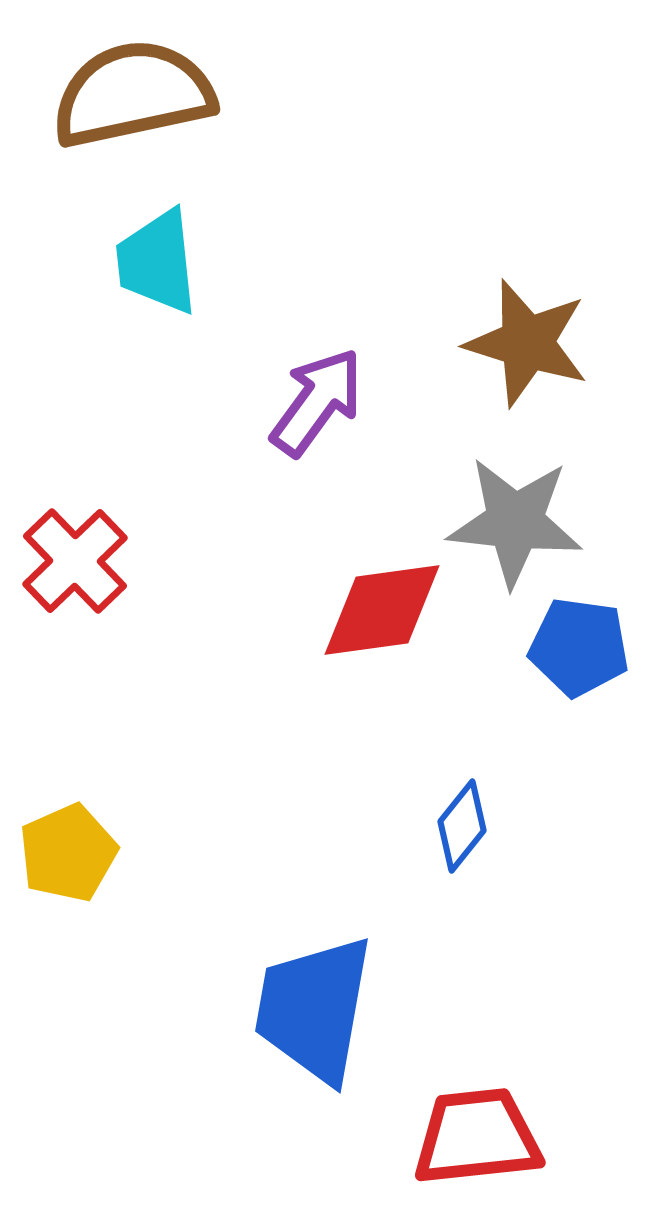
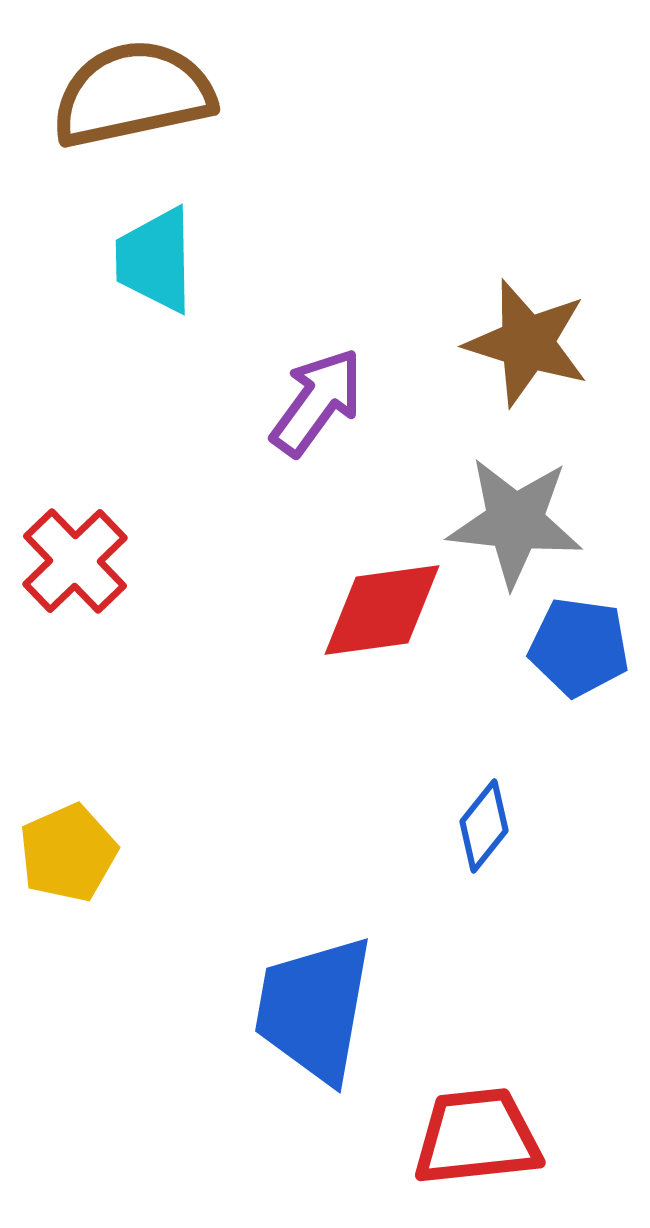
cyan trapezoid: moved 2 px left, 2 px up; rotated 5 degrees clockwise
blue diamond: moved 22 px right
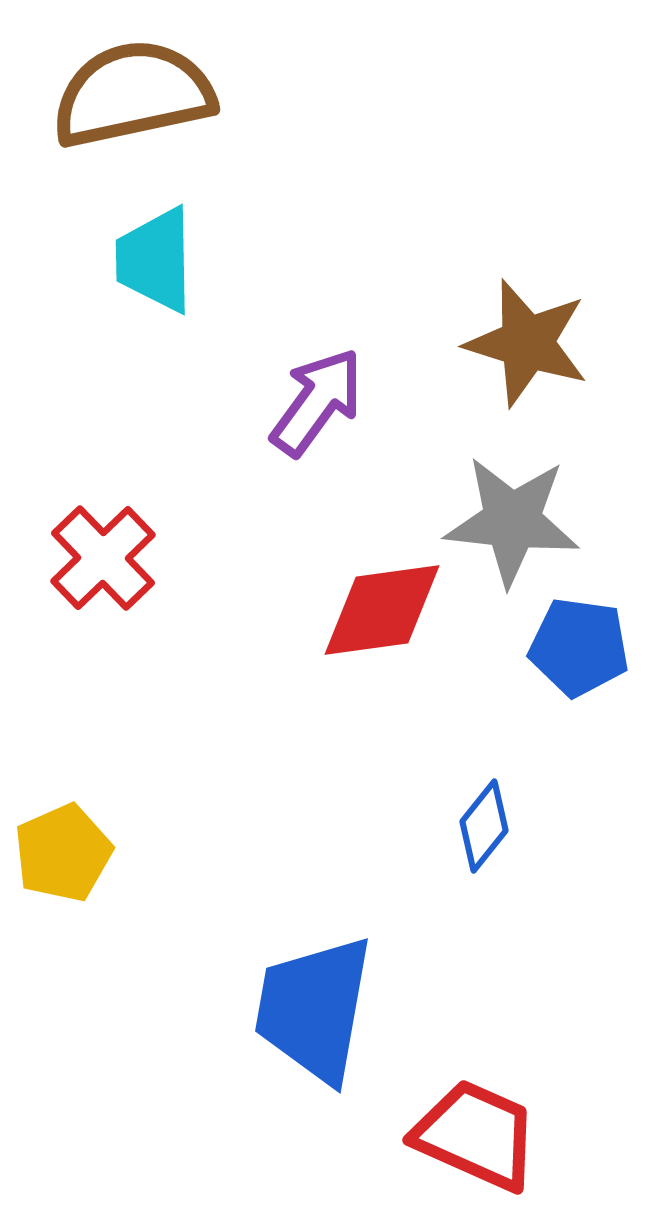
gray star: moved 3 px left, 1 px up
red cross: moved 28 px right, 3 px up
yellow pentagon: moved 5 px left
red trapezoid: moved 1 px left, 2 px up; rotated 30 degrees clockwise
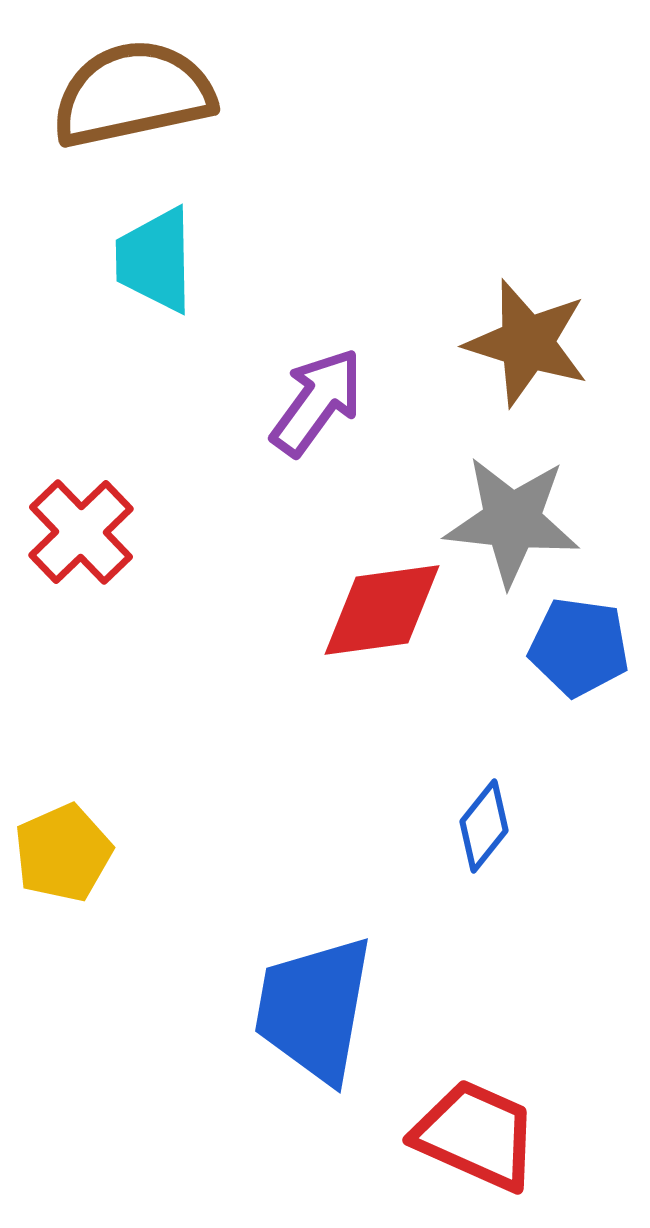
red cross: moved 22 px left, 26 px up
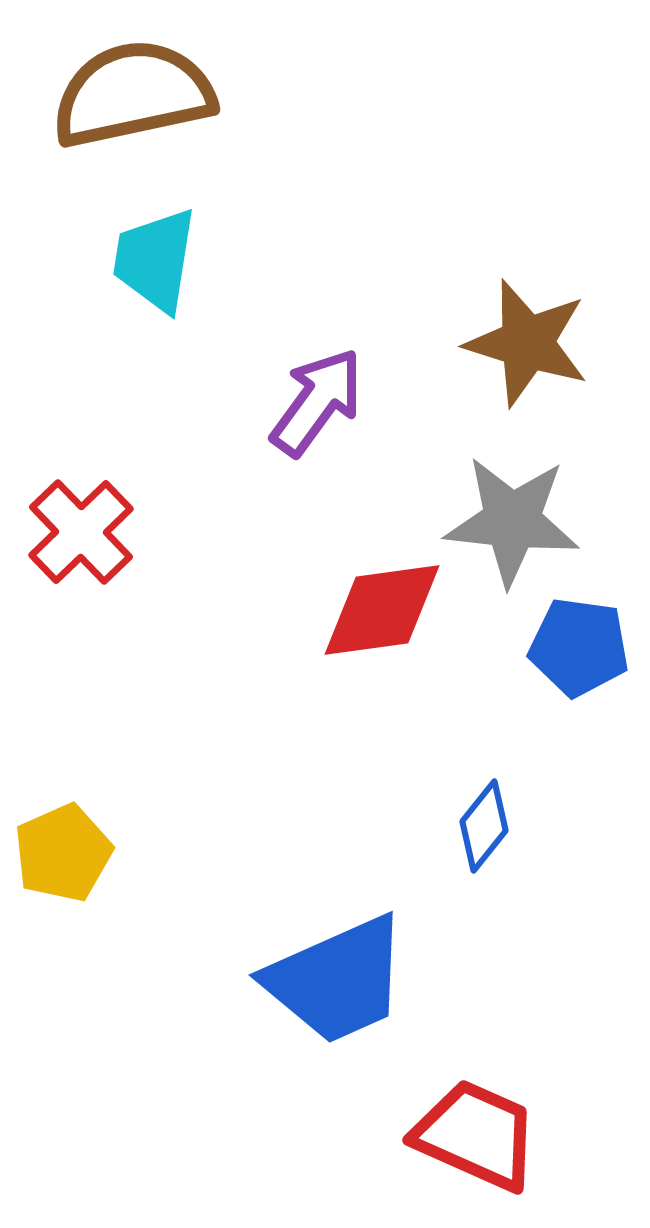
cyan trapezoid: rotated 10 degrees clockwise
blue trapezoid: moved 23 px right, 29 px up; rotated 124 degrees counterclockwise
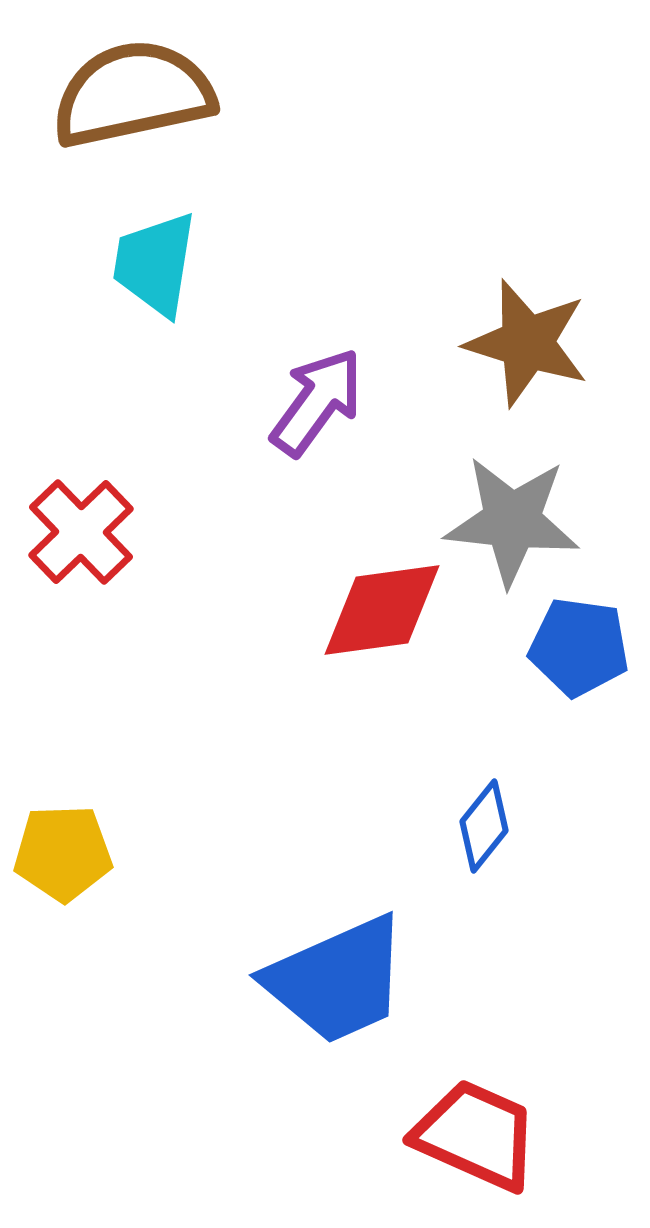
cyan trapezoid: moved 4 px down
yellow pentagon: rotated 22 degrees clockwise
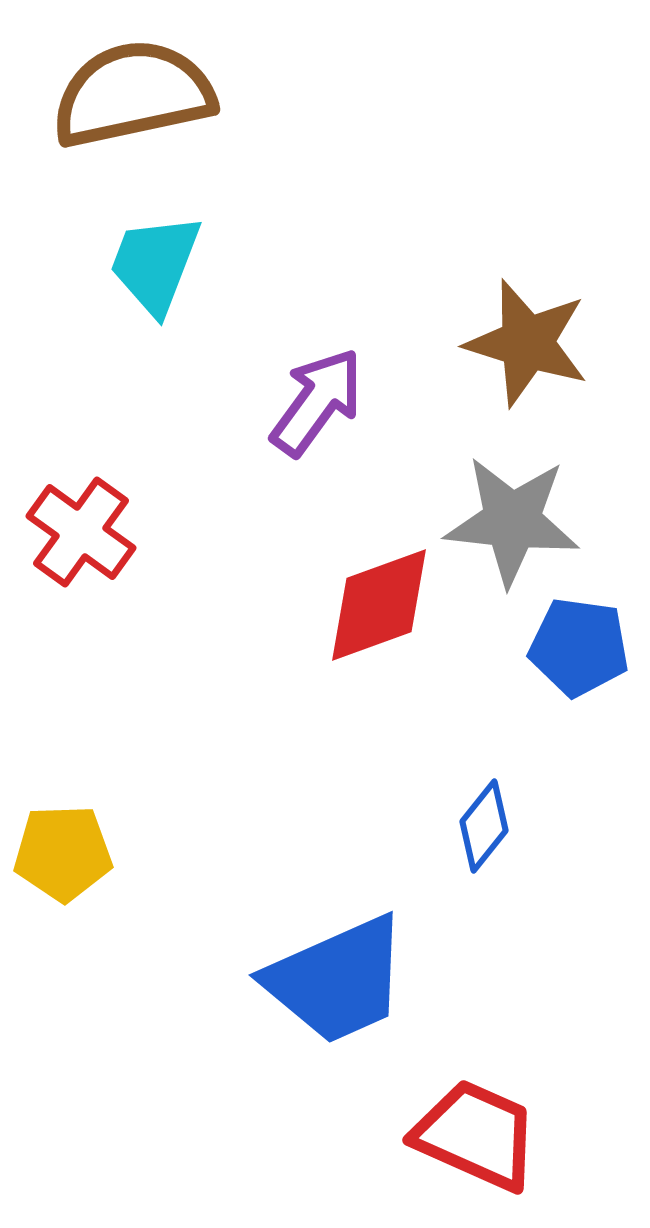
cyan trapezoid: rotated 12 degrees clockwise
red cross: rotated 10 degrees counterclockwise
red diamond: moved 3 px left, 5 px up; rotated 12 degrees counterclockwise
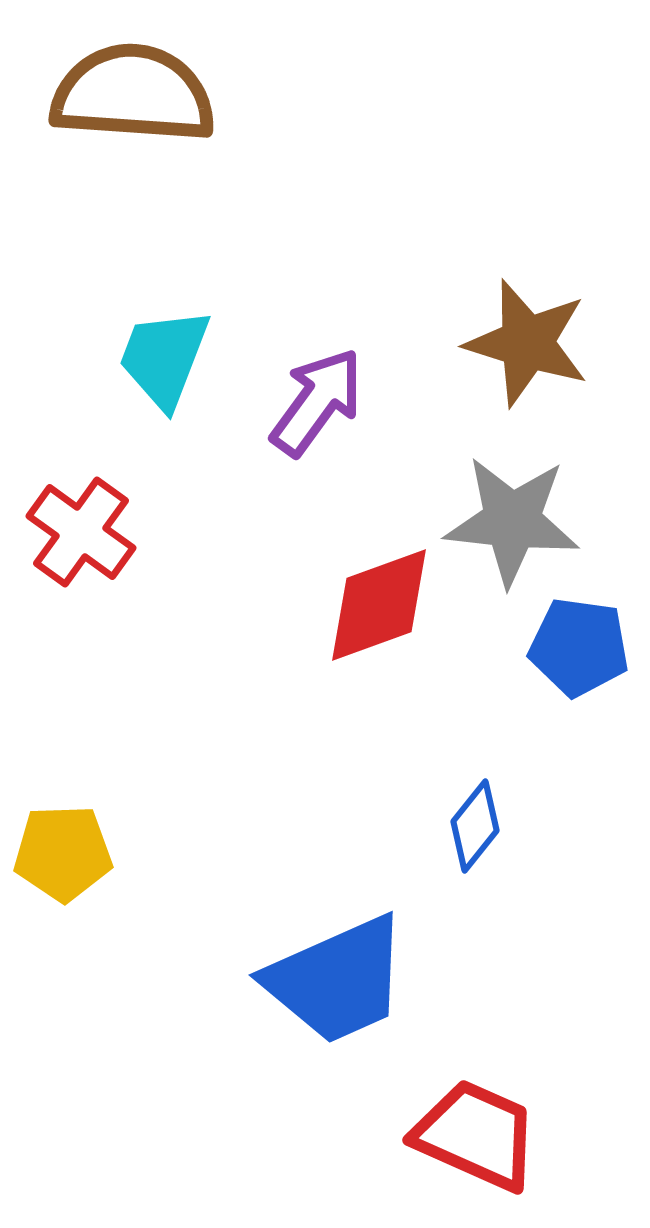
brown semicircle: rotated 16 degrees clockwise
cyan trapezoid: moved 9 px right, 94 px down
blue diamond: moved 9 px left
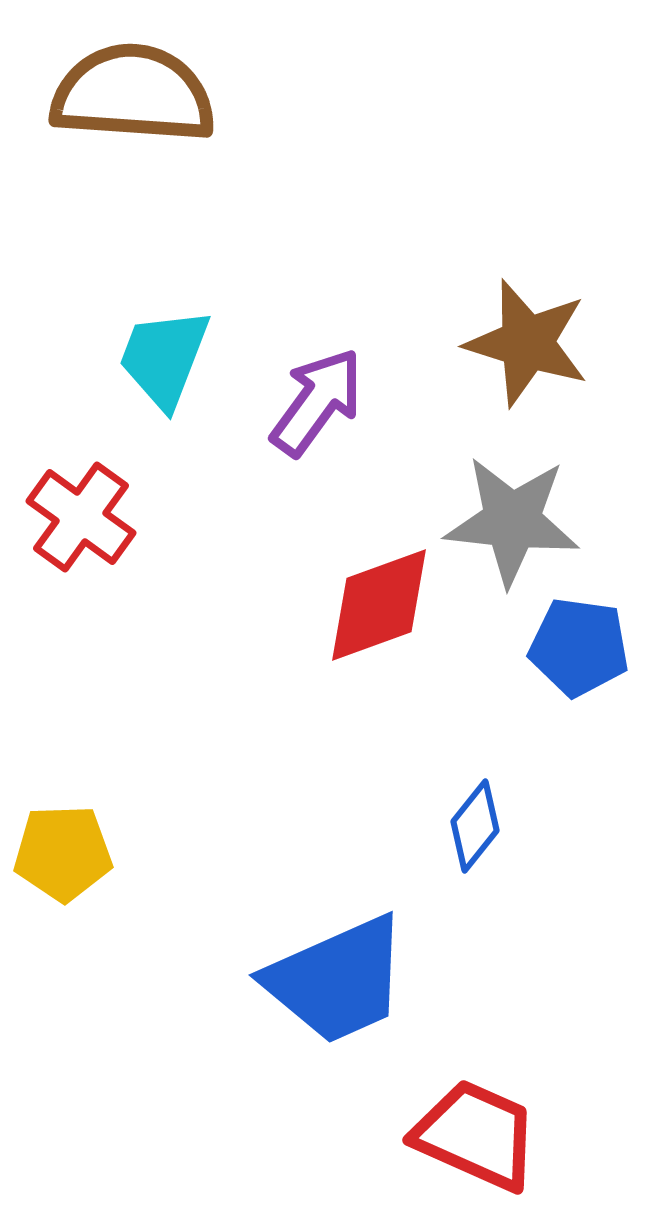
red cross: moved 15 px up
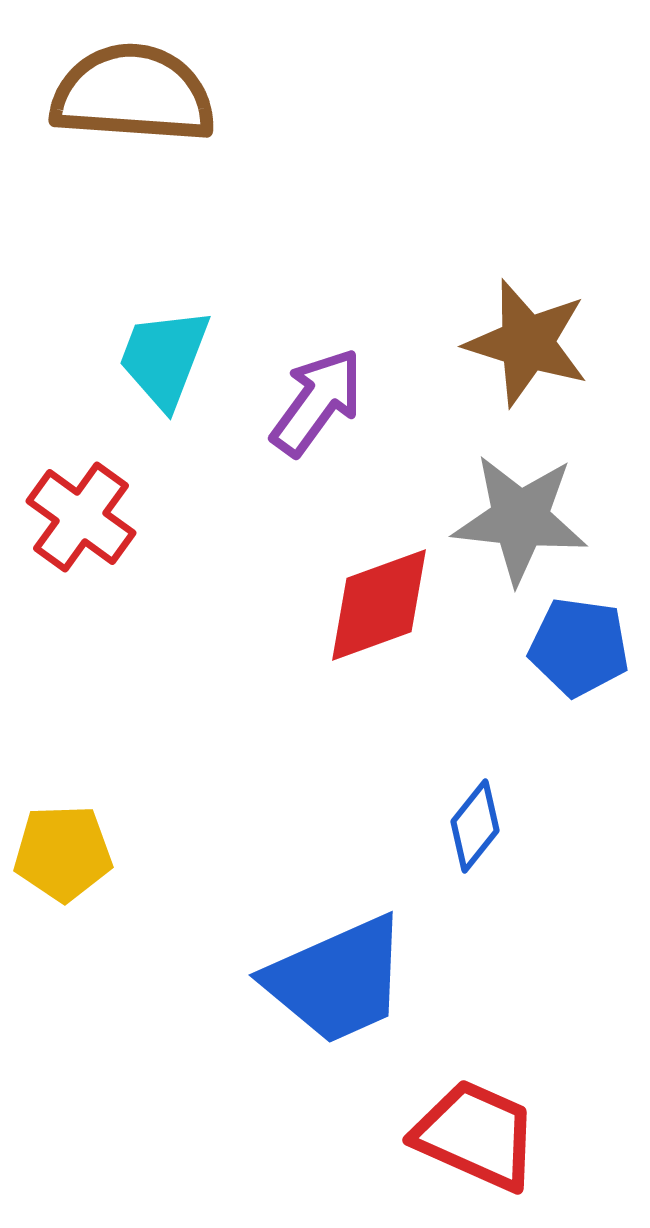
gray star: moved 8 px right, 2 px up
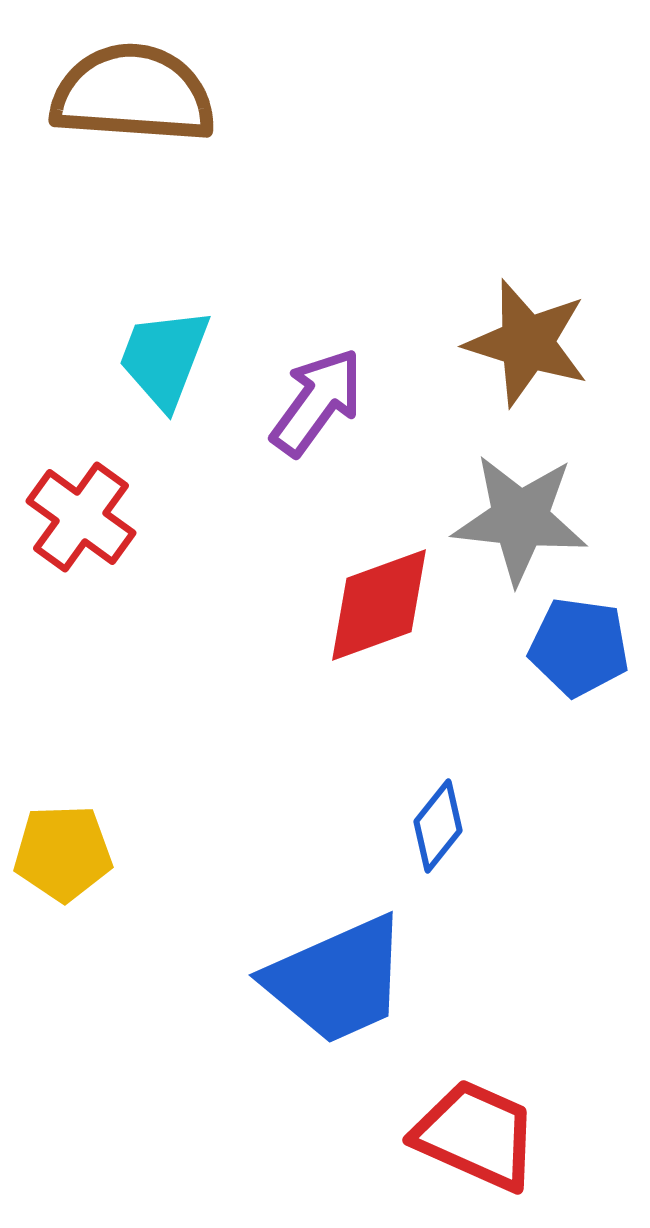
blue diamond: moved 37 px left
